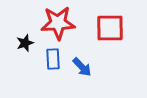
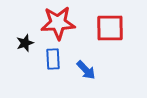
blue arrow: moved 4 px right, 3 px down
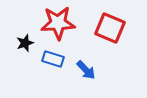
red square: rotated 24 degrees clockwise
blue rectangle: rotated 70 degrees counterclockwise
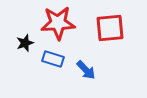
red square: rotated 28 degrees counterclockwise
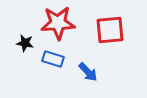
red square: moved 2 px down
black star: rotated 30 degrees clockwise
blue arrow: moved 2 px right, 2 px down
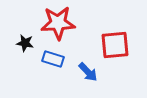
red square: moved 5 px right, 15 px down
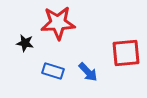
red square: moved 11 px right, 8 px down
blue rectangle: moved 12 px down
